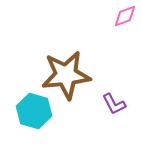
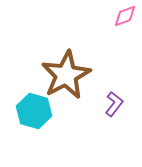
brown star: rotated 21 degrees counterclockwise
purple L-shape: rotated 115 degrees counterclockwise
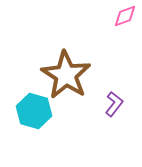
brown star: rotated 12 degrees counterclockwise
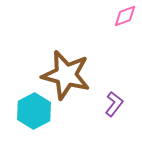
brown star: rotated 18 degrees counterclockwise
cyan hexagon: rotated 16 degrees clockwise
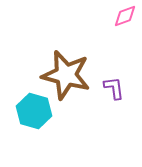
purple L-shape: moved 16 px up; rotated 45 degrees counterclockwise
cyan hexagon: rotated 16 degrees counterclockwise
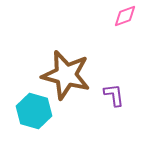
purple L-shape: moved 7 px down
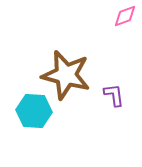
cyan hexagon: rotated 12 degrees counterclockwise
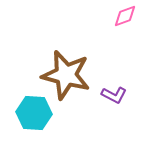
purple L-shape: rotated 125 degrees clockwise
cyan hexagon: moved 2 px down
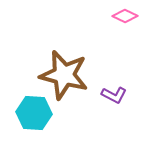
pink diamond: rotated 45 degrees clockwise
brown star: moved 2 px left
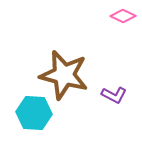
pink diamond: moved 2 px left
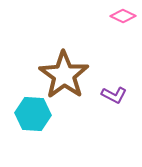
brown star: rotated 21 degrees clockwise
cyan hexagon: moved 1 px left, 1 px down
